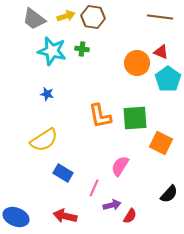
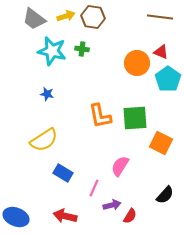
black semicircle: moved 4 px left, 1 px down
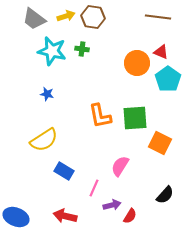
brown line: moved 2 px left
orange square: moved 1 px left
blue rectangle: moved 1 px right, 2 px up
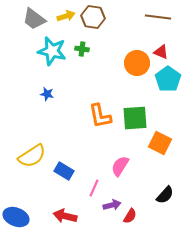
yellow semicircle: moved 12 px left, 16 px down
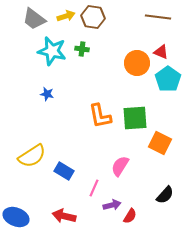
red arrow: moved 1 px left
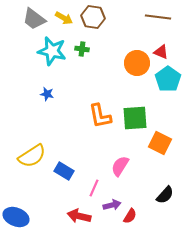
yellow arrow: moved 2 px left, 2 px down; rotated 48 degrees clockwise
red arrow: moved 15 px right
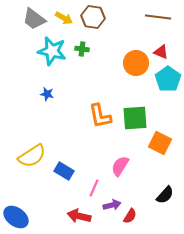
orange circle: moved 1 px left
blue ellipse: rotated 15 degrees clockwise
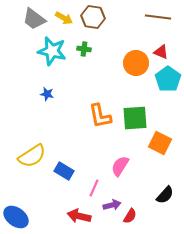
green cross: moved 2 px right
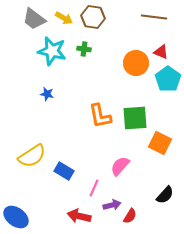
brown line: moved 4 px left
pink semicircle: rotated 10 degrees clockwise
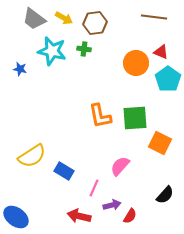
brown hexagon: moved 2 px right, 6 px down; rotated 15 degrees counterclockwise
blue star: moved 27 px left, 25 px up
